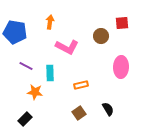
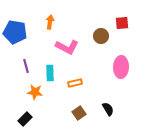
purple line: rotated 48 degrees clockwise
orange rectangle: moved 6 px left, 2 px up
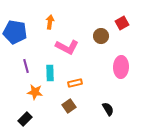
red square: rotated 24 degrees counterclockwise
brown square: moved 10 px left, 7 px up
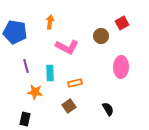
black rectangle: rotated 32 degrees counterclockwise
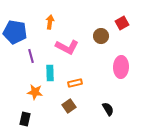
purple line: moved 5 px right, 10 px up
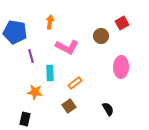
orange rectangle: rotated 24 degrees counterclockwise
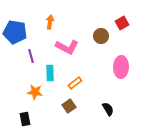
black rectangle: rotated 24 degrees counterclockwise
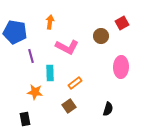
black semicircle: rotated 48 degrees clockwise
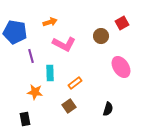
orange arrow: rotated 64 degrees clockwise
pink L-shape: moved 3 px left, 3 px up
pink ellipse: rotated 35 degrees counterclockwise
